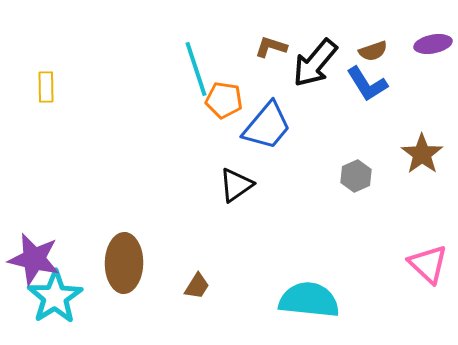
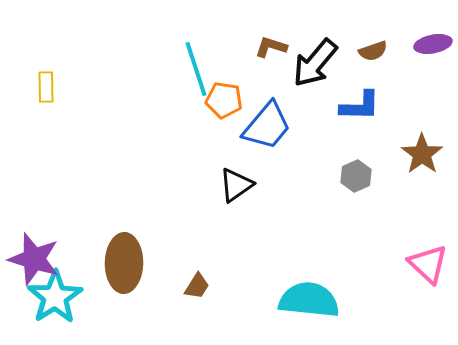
blue L-shape: moved 7 px left, 22 px down; rotated 57 degrees counterclockwise
purple star: rotated 4 degrees clockwise
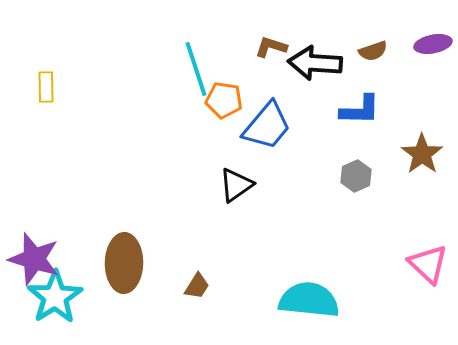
black arrow: rotated 54 degrees clockwise
blue L-shape: moved 4 px down
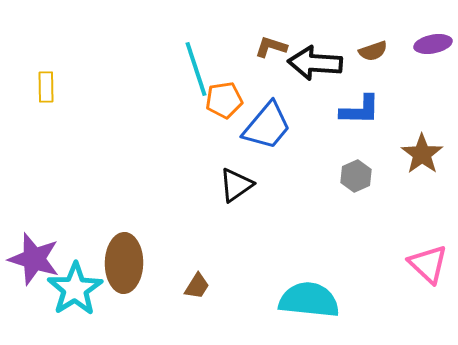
orange pentagon: rotated 18 degrees counterclockwise
cyan star: moved 20 px right, 8 px up
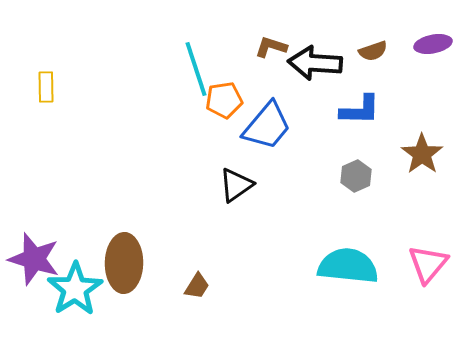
pink triangle: rotated 27 degrees clockwise
cyan semicircle: moved 39 px right, 34 px up
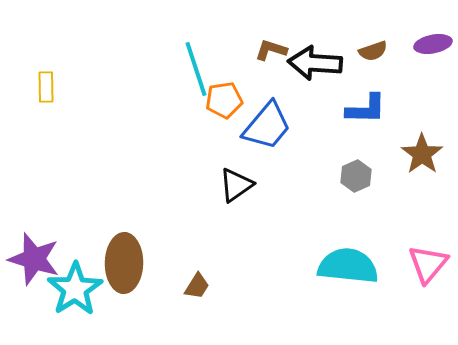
brown L-shape: moved 3 px down
blue L-shape: moved 6 px right, 1 px up
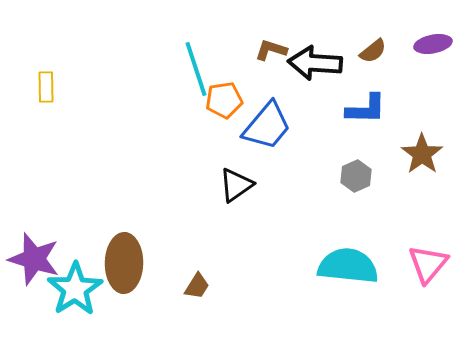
brown semicircle: rotated 20 degrees counterclockwise
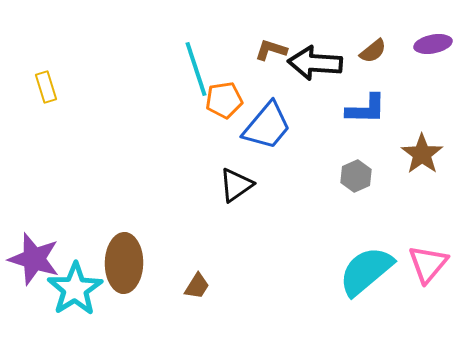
yellow rectangle: rotated 16 degrees counterclockwise
cyan semicircle: moved 18 px right, 5 px down; rotated 46 degrees counterclockwise
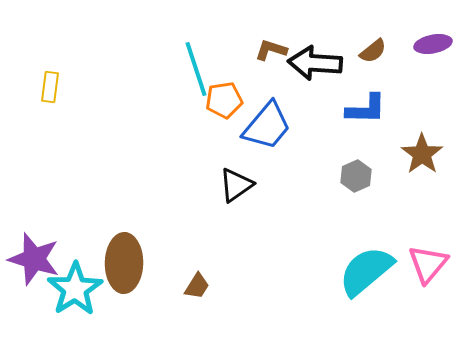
yellow rectangle: moved 4 px right; rotated 24 degrees clockwise
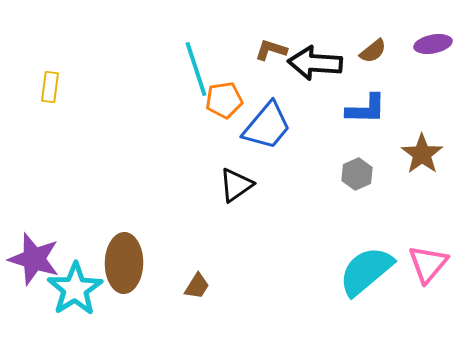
gray hexagon: moved 1 px right, 2 px up
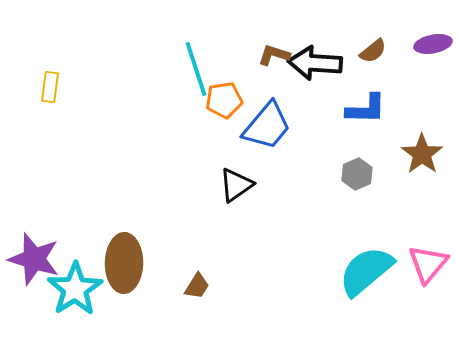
brown L-shape: moved 3 px right, 5 px down
